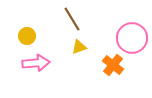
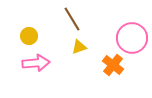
yellow circle: moved 2 px right
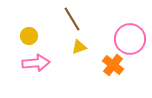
pink circle: moved 2 px left, 1 px down
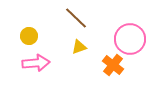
brown line: moved 4 px right, 1 px up; rotated 15 degrees counterclockwise
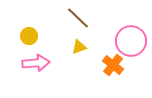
brown line: moved 2 px right
pink circle: moved 1 px right, 2 px down
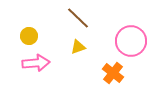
yellow triangle: moved 1 px left
orange cross: moved 8 px down
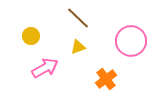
yellow circle: moved 2 px right
pink arrow: moved 9 px right, 5 px down; rotated 24 degrees counterclockwise
orange cross: moved 7 px left, 6 px down; rotated 15 degrees clockwise
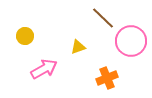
brown line: moved 25 px right
yellow circle: moved 6 px left
pink arrow: moved 1 px left, 1 px down
orange cross: moved 1 px right, 1 px up; rotated 15 degrees clockwise
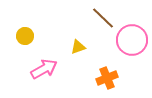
pink circle: moved 1 px right, 1 px up
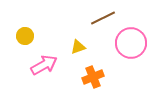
brown line: rotated 70 degrees counterclockwise
pink circle: moved 1 px left, 3 px down
pink arrow: moved 4 px up
orange cross: moved 14 px left, 1 px up
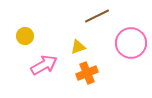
brown line: moved 6 px left, 2 px up
orange cross: moved 6 px left, 4 px up
